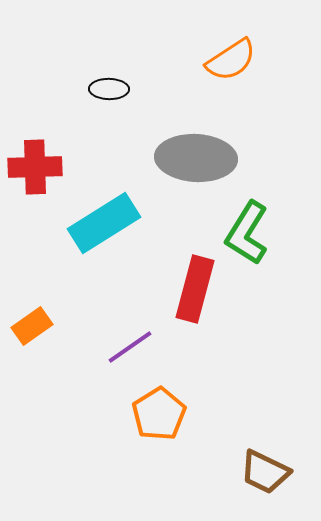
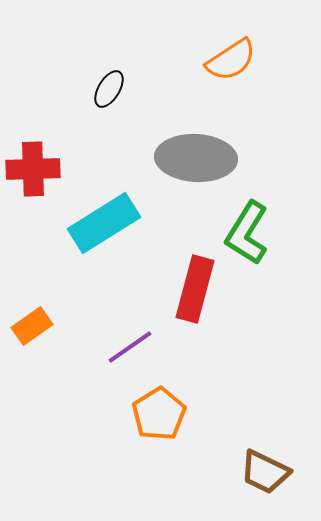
black ellipse: rotated 60 degrees counterclockwise
red cross: moved 2 px left, 2 px down
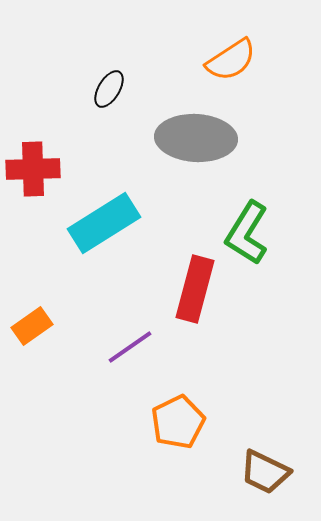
gray ellipse: moved 20 px up
orange pentagon: moved 19 px right, 8 px down; rotated 6 degrees clockwise
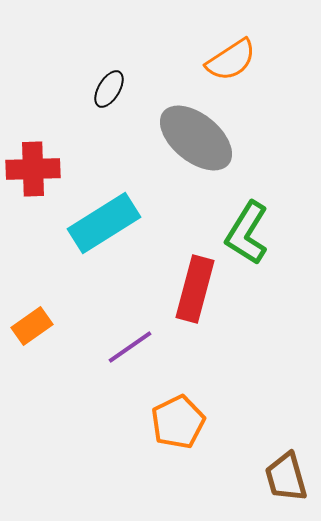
gray ellipse: rotated 36 degrees clockwise
brown trapezoid: moved 21 px right, 5 px down; rotated 48 degrees clockwise
